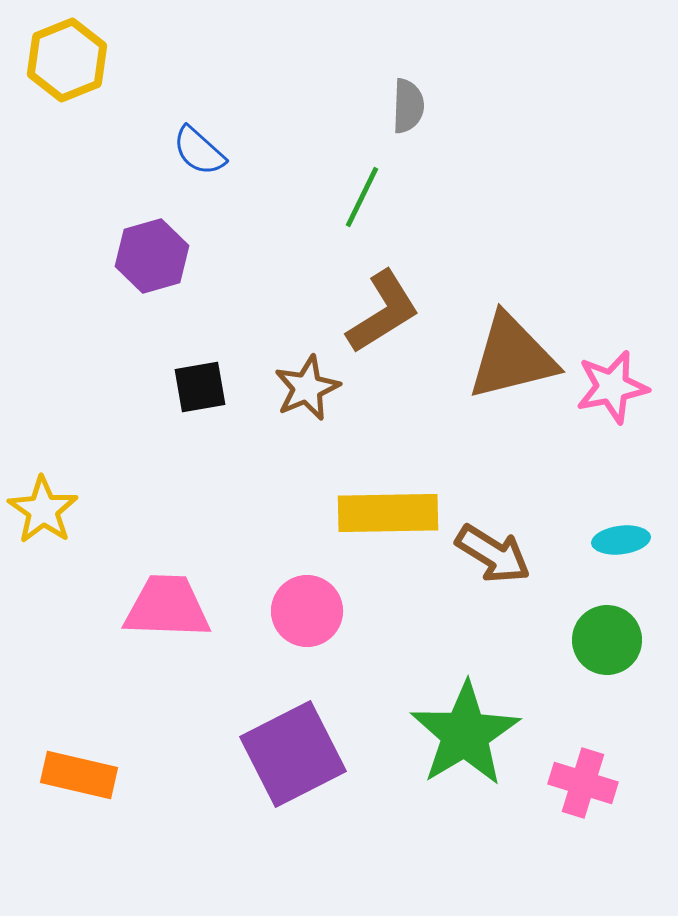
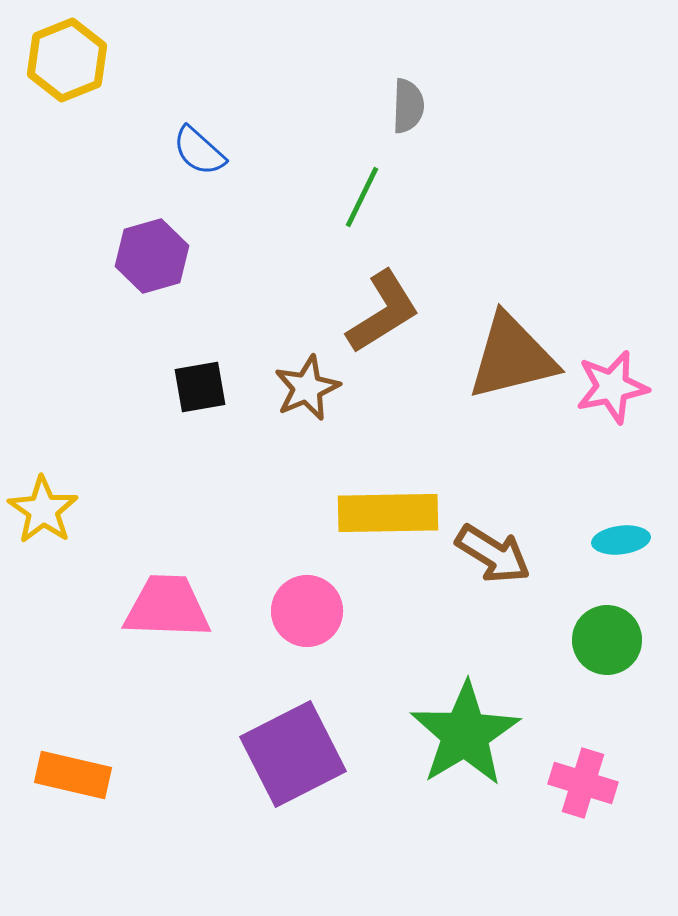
orange rectangle: moved 6 px left
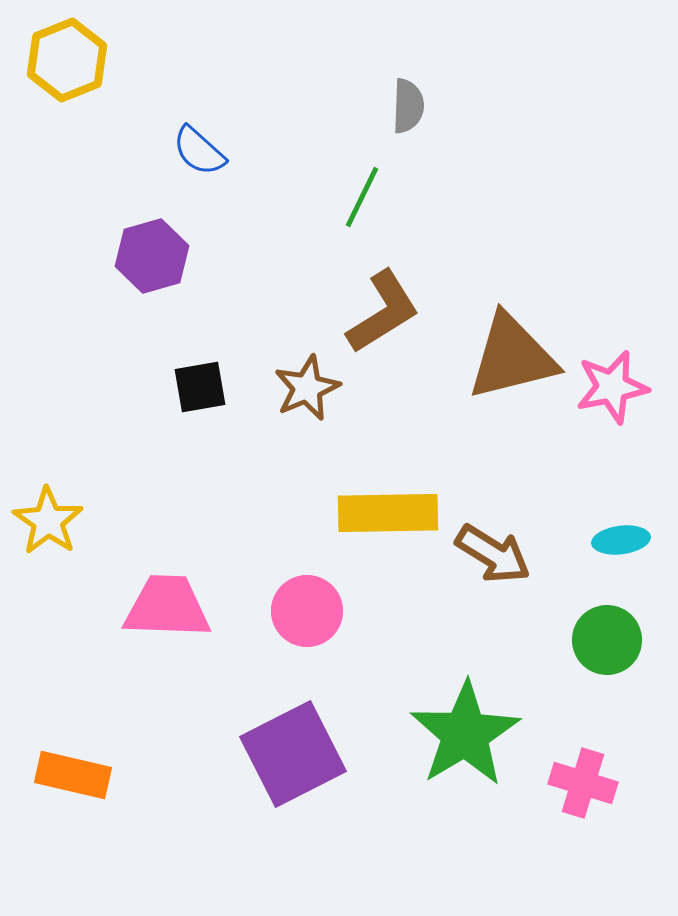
yellow star: moved 5 px right, 11 px down
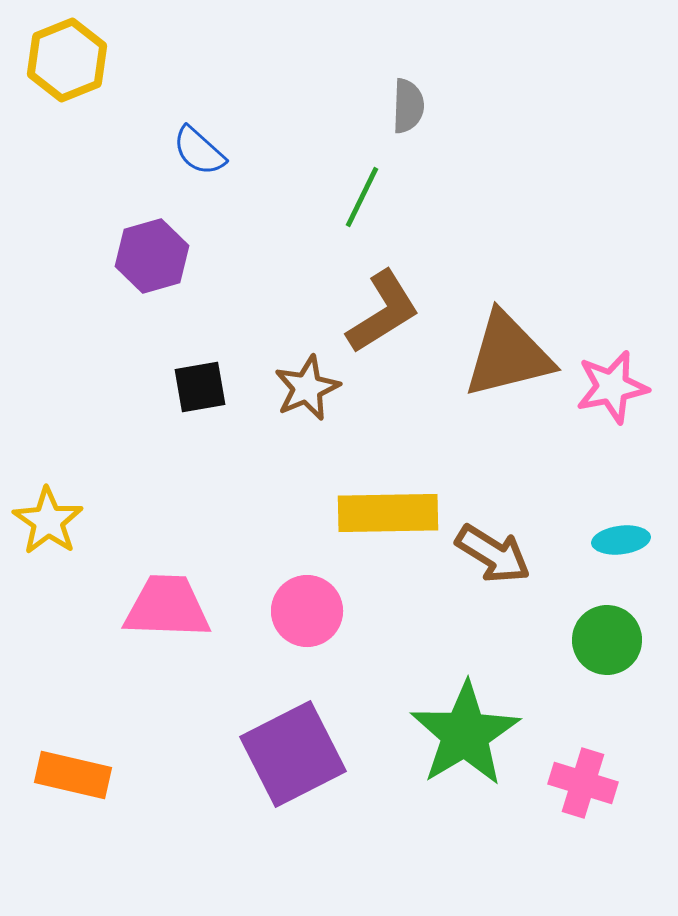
brown triangle: moved 4 px left, 2 px up
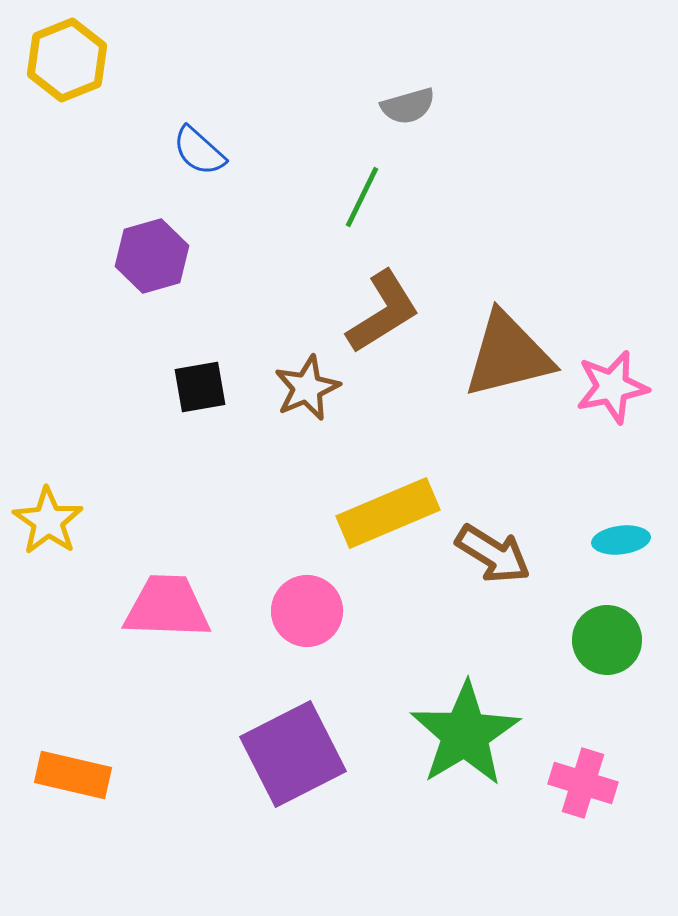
gray semicircle: rotated 72 degrees clockwise
yellow rectangle: rotated 22 degrees counterclockwise
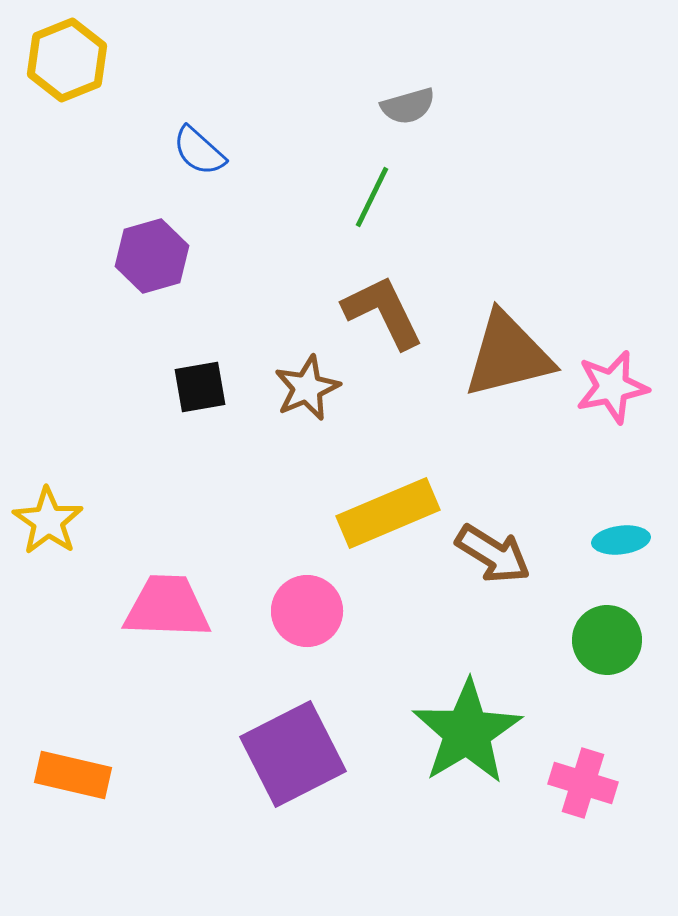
green line: moved 10 px right
brown L-shape: rotated 84 degrees counterclockwise
green star: moved 2 px right, 2 px up
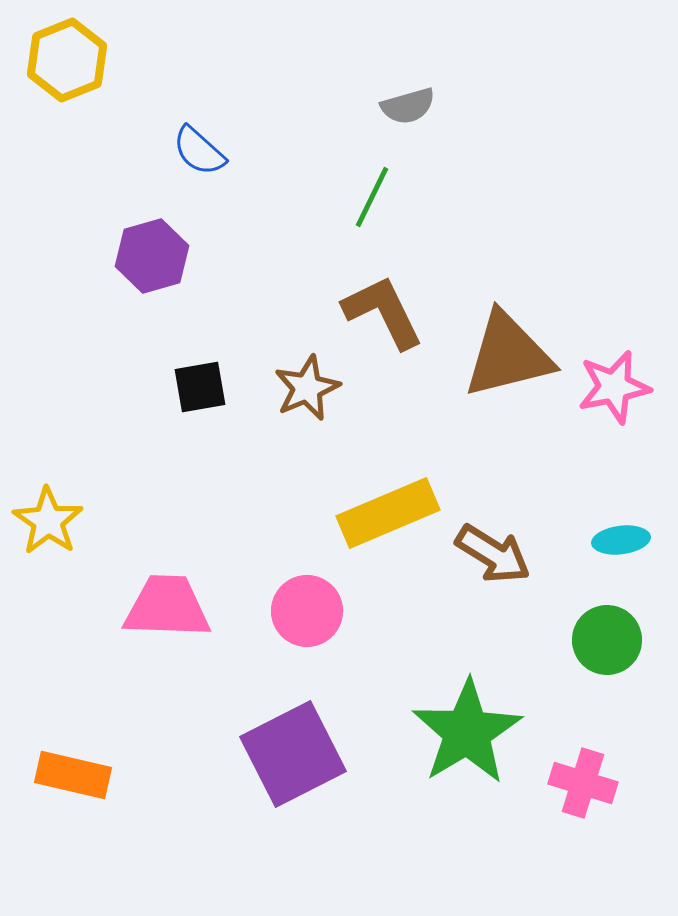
pink star: moved 2 px right
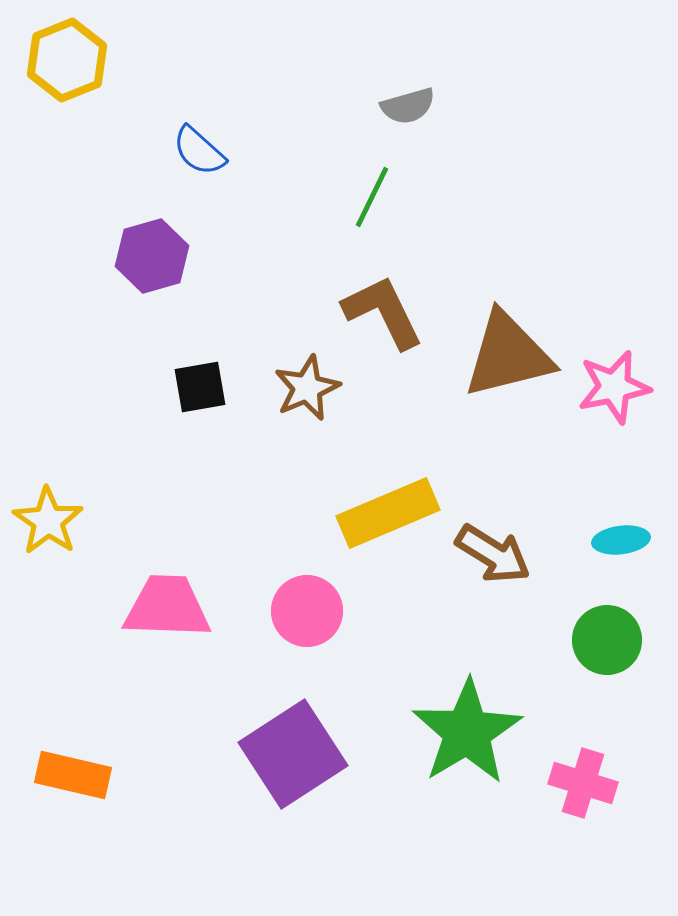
purple square: rotated 6 degrees counterclockwise
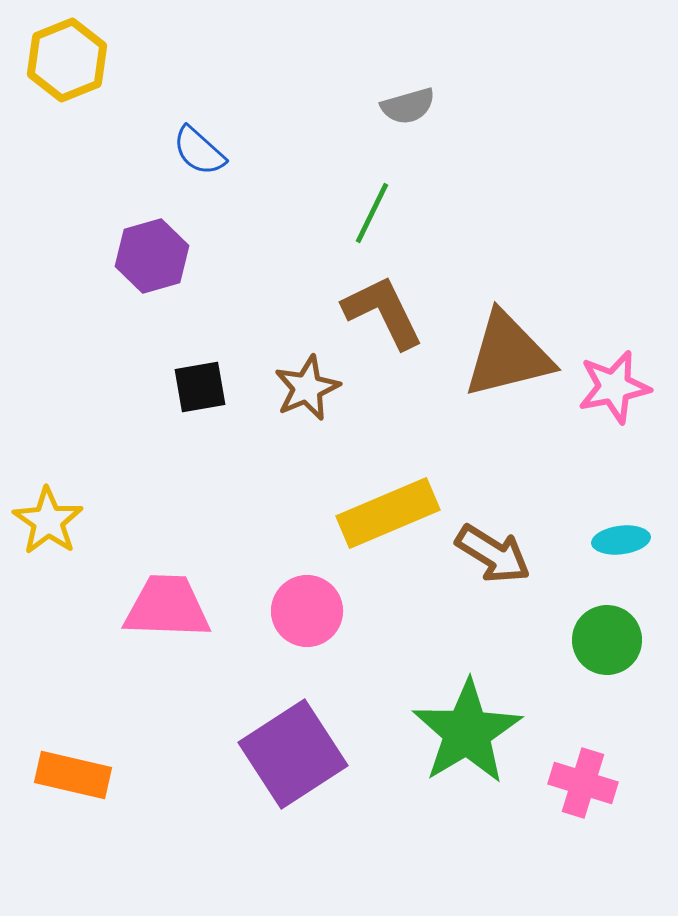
green line: moved 16 px down
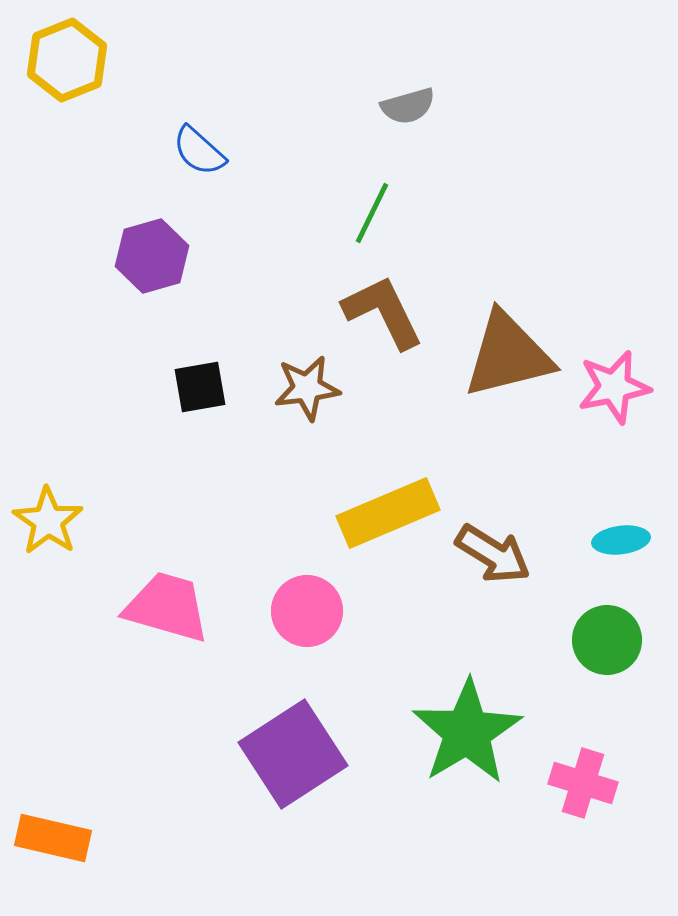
brown star: rotated 16 degrees clockwise
pink trapezoid: rotated 14 degrees clockwise
orange rectangle: moved 20 px left, 63 px down
